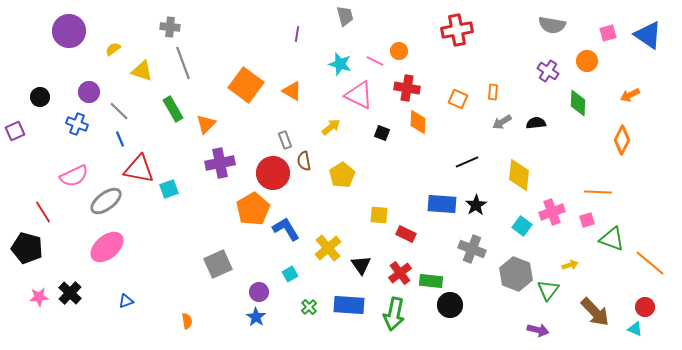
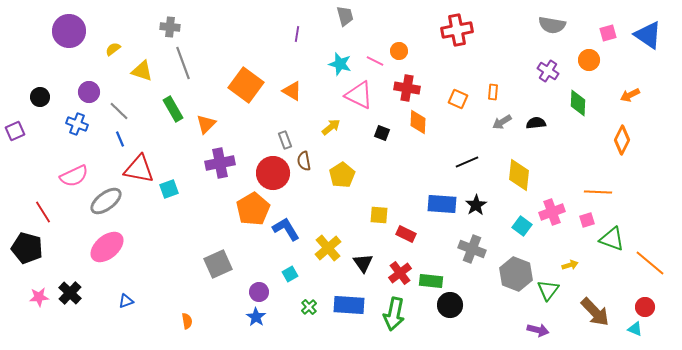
orange circle at (587, 61): moved 2 px right, 1 px up
black triangle at (361, 265): moved 2 px right, 2 px up
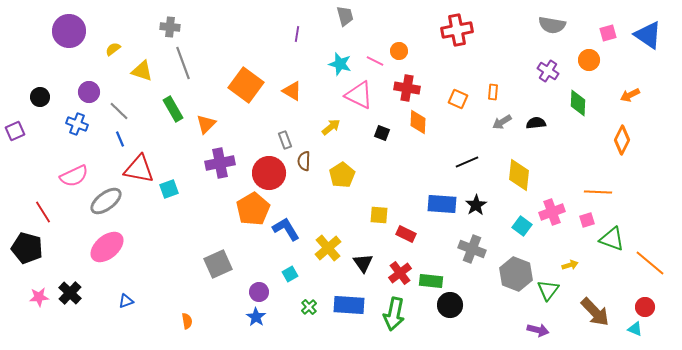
brown semicircle at (304, 161): rotated 12 degrees clockwise
red circle at (273, 173): moved 4 px left
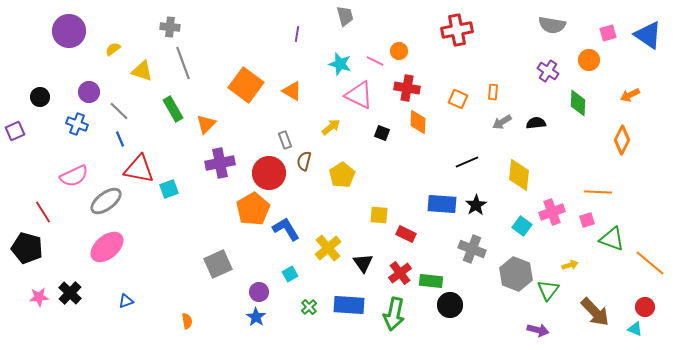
brown semicircle at (304, 161): rotated 12 degrees clockwise
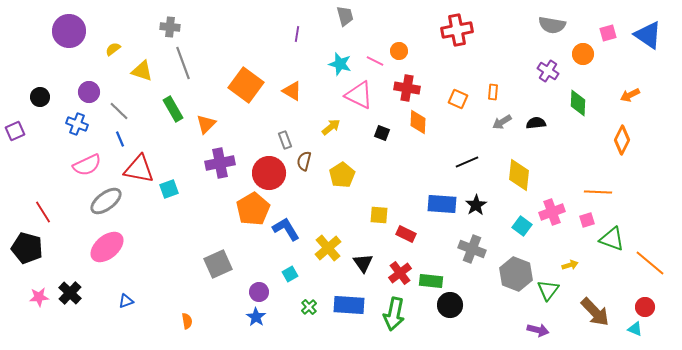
orange circle at (589, 60): moved 6 px left, 6 px up
pink semicircle at (74, 176): moved 13 px right, 11 px up
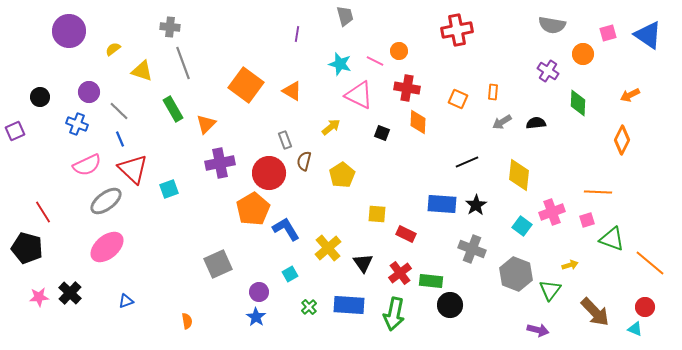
red triangle at (139, 169): moved 6 px left; rotated 32 degrees clockwise
yellow square at (379, 215): moved 2 px left, 1 px up
green triangle at (548, 290): moved 2 px right
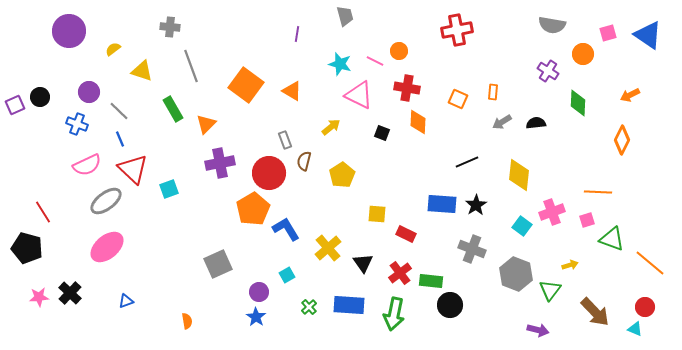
gray line at (183, 63): moved 8 px right, 3 px down
purple square at (15, 131): moved 26 px up
cyan square at (290, 274): moved 3 px left, 1 px down
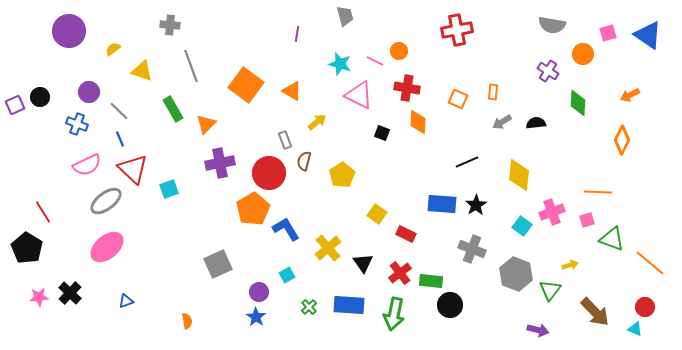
gray cross at (170, 27): moved 2 px up
yellow arrow at (331, 127): moved 14 px left, 5 px up
yellow square at (377, 214): rotated 30 degrees clockwise
black pentagon at (27, 248): rotated 16 degrees clockwise
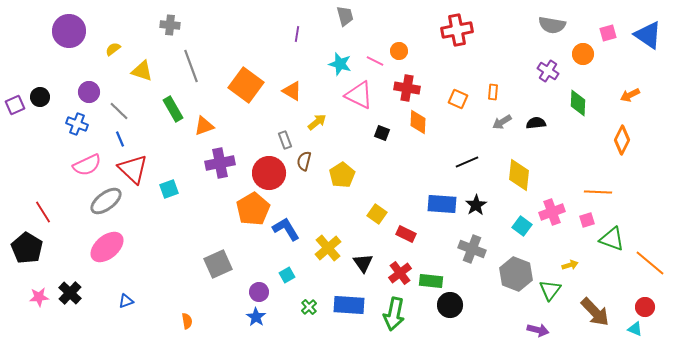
orange triangle at (206, 124): moved 2 px left, 2 px down; rotated 25 degrees clockwise
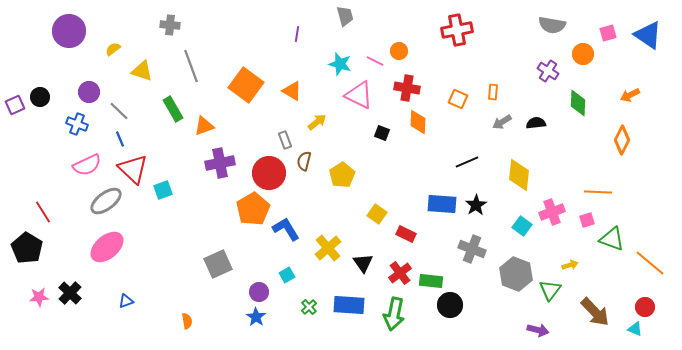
cyan square at (169, 189): moved 6 px left, 1 px down
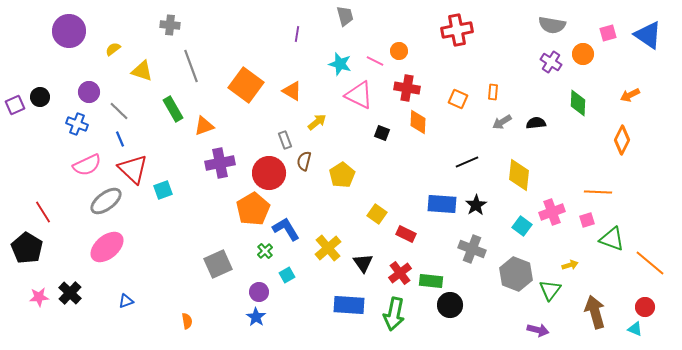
purple cross at (548, 71): moved 3 px right, 9 px up
green cross at (309, 307): moved 44 px left, 56 px up
brown arrow at (595, 312): rotated 152 degrees counterclockwise
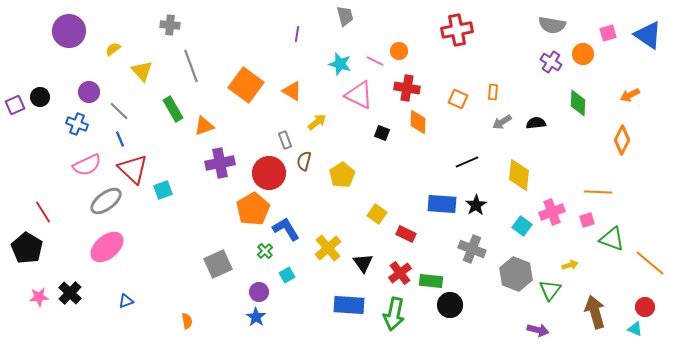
yellow triangle at (142, 71): rotated 30 degrees clockwise
